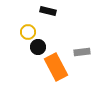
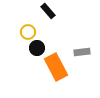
black rectangle: rotated 35 degrees clockwise
black circle: moved 1 px left, 1 px down
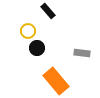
yellow circle: moved 1 px up
gray rectangle: moved 1 px down; rotated 14 degrees clockwise
orange rectangle: moved 14 px down; rotated 12 degrees counterclockwise
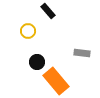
black circle: moved 14 px down
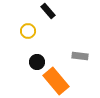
gray rectangle: moved 2 px left, 3 px down
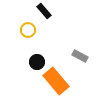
black rectangle: moved 4 px left
yellow circle: moved 1 px up
gray rectangle: rotated 21 degrees clockwise
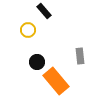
gray rectangle: rotated 56 degrees clockwise
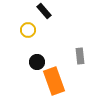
orange rectangle: moved 2 px left; rotated 20 degrees clockwise
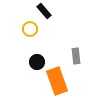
yellow circle: moved 2 px right, 1 px up
gray rectangle: moved 4 px left
orange rectangle: moved 3 px right
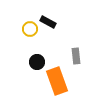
black rectangle: moved 4 px right, 11 px down; rotated 21 degrees counterclockwise
